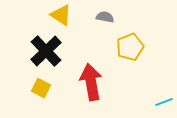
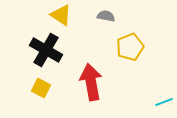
gray semicircle: moved 1 px right, 1 px up
black cross: moved 1 px up; rotated 16 degrees counterclockwise
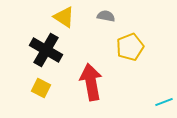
yellow triangle: moved 3 px right, 2 px down
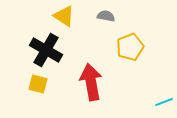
yellow triangle: moved 1 px up
yellow square: moved 3 px left, 4 px up; rotated 12 degrees counterclockwise
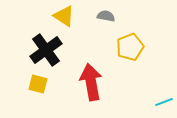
black cross: rotated 24 degrees clockwise
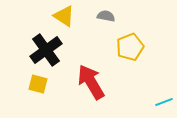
red arrow: rotated 21 degrees counterclockwise
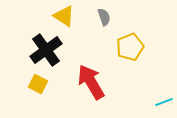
gray semicircle: moved 2 px left, 1 px down; rotated 60 degrees clockwise
yellow square: rotated 12 degrees clockwise
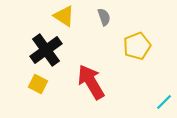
yellow pentagon: moved 7 px right, 1 px up
cyan line: rotated 24 degrees counterclockwise
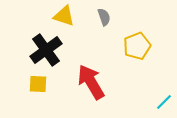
yellow triangle: rotated 15 degrees counterclockwise
yellow square: rotated 24 degrees counterclockwise
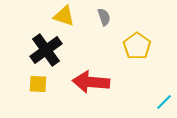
yellow pentagon: rotated 16 degrees counterclockwise
red arrow: rotated 54 degrees counterclockwise
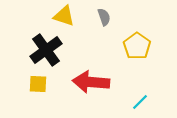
cyan line: moved 24 px left
